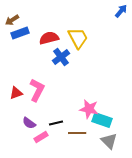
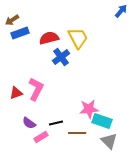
pink L-shape: moved 1 px left, 1 px up
pink star: rotated 18 degrees counterclockwise
cyan rectangle: moved 1 px down
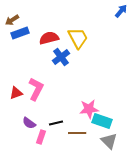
pink rectangle: rotated 40 degrees counterclockwise
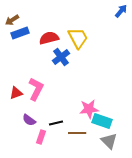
purple semicircle: moved 3 px up
